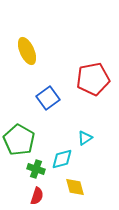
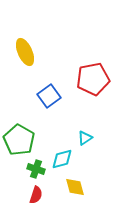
yellow ellipse: moved 2 px left, 1 px down
blue square: moved 1 px right, 2 px up
red semicircle: moved 1 px left, 1 px up
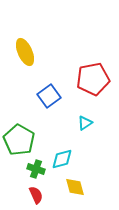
cyan triangle: moved 15 px up
red semicircle: rotated 42 degrees counterclockwise
